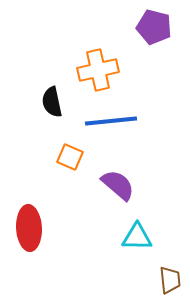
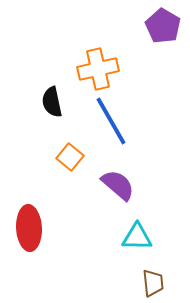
purple pentagon: moved 9 px right, 1 px up; rotated 16 degrees clockwise
orange cross: moved 1 px up
blue line: rotated 66 degrees clockwise
orange square: rotated 16 degrees clockwise
brown trapezoid: moved 17 px left, 3 px down
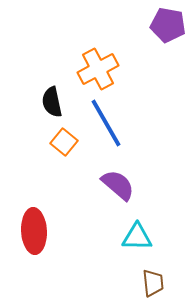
purple pentagon: moved 5 px right, 1 px up; rotated 20 degrees counterclockwise
orange cross: rotated 15 degrees counterclockwise
blue line: moved 5 px left, 2 px down
orange square: moved 6 px left, 15 px up
red ellipse: moved 5 px right, 3 px down
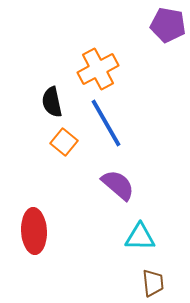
cyan triangle: moved 3 px right
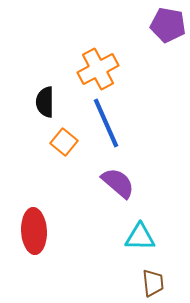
black semicircle: moved 7 px left; rotated 12 degrees clockwise
blue line: rotated 6 degrees clockwise
purple semicircle: moved 2 px up
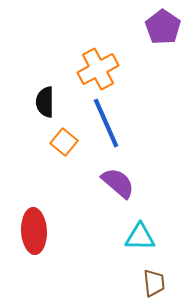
purple pentagon: moved 5 px left, 2 px down; rotated 24 degrees clockwise
brown trapezoid: moved 1 px right
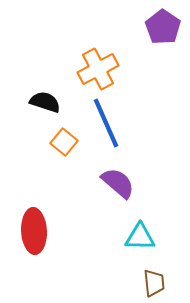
black semicircle: rotated 108 degrees clockwise
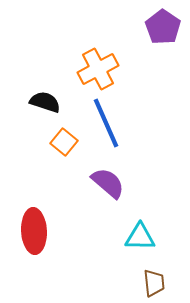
purple semicircle: moved 10 px left
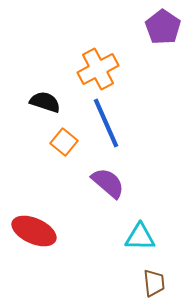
red ellipse: rotated 63 degrees counterclockwise
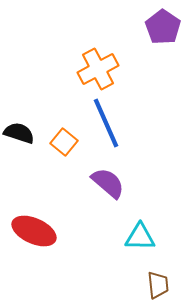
black semicircle: moved 26 px left, 31 px down
brown trapezoid: moved 4 px right, 2 px down
